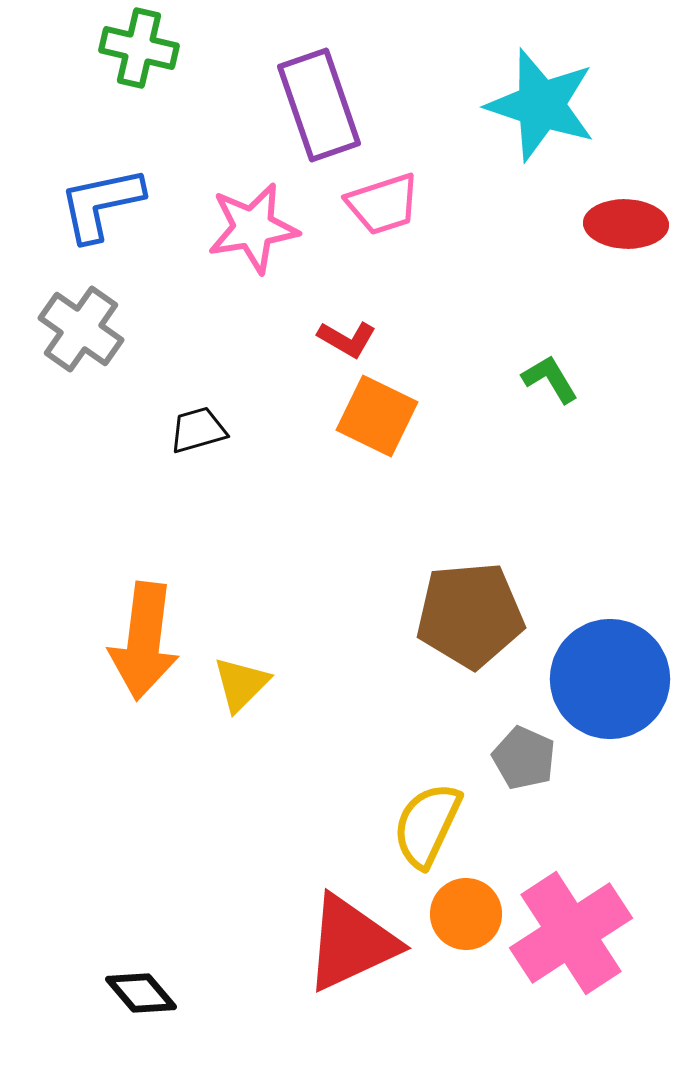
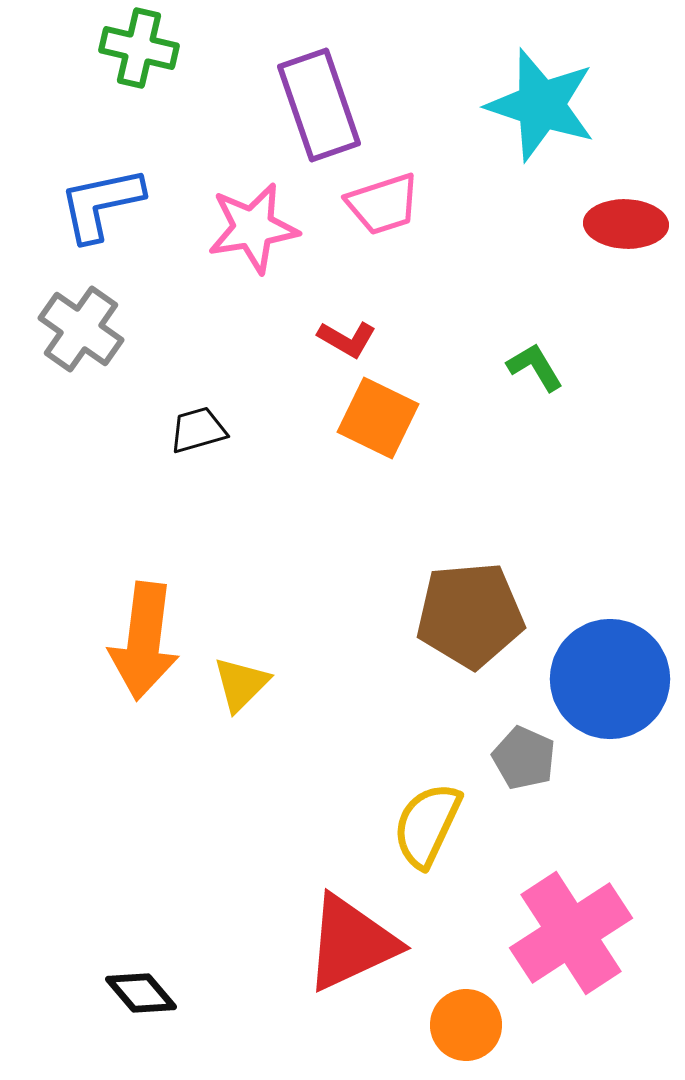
green L-shape: moved 15 px left, 12 px up
orange square: moved 1 px right, 2 px down
orange circle: moved 111 px down
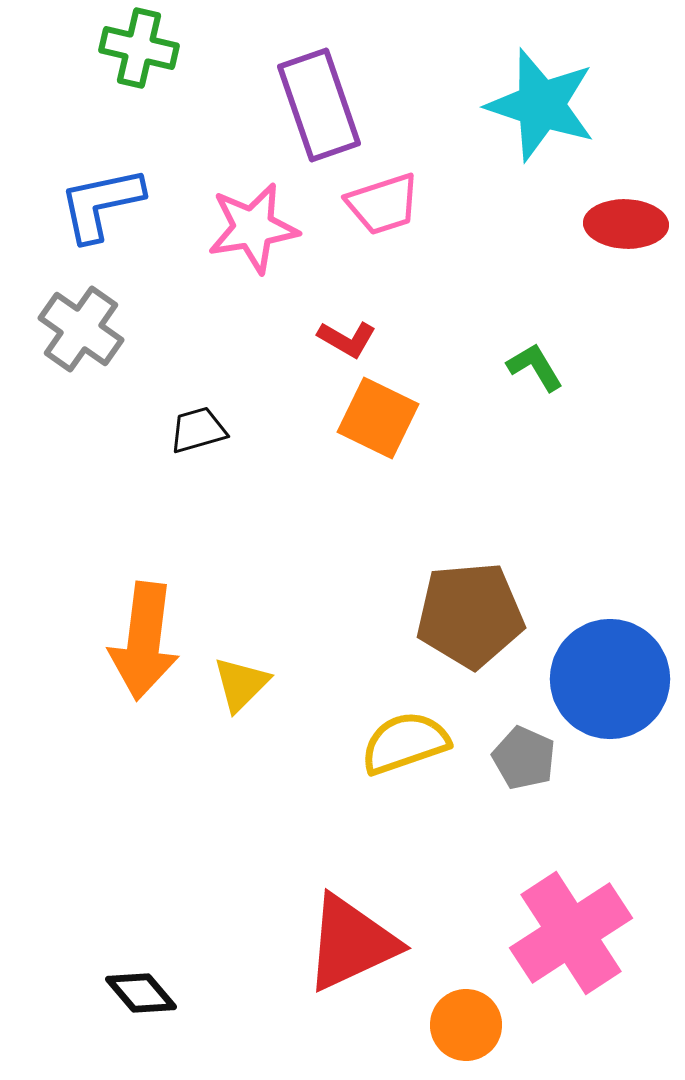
yellow semicircle: moved 22 px left, 82 px up; rotated 46 degrees clockwise
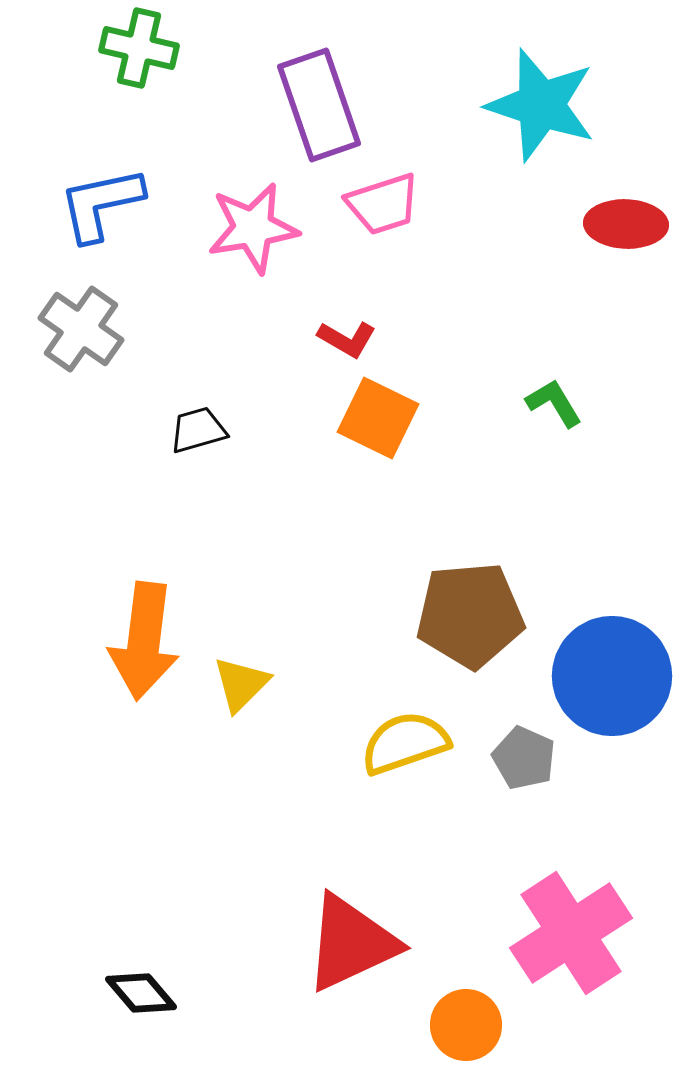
green L-shape: moved 19 px right, 36 px down
blue circle: moved 2 px right, 3 px up
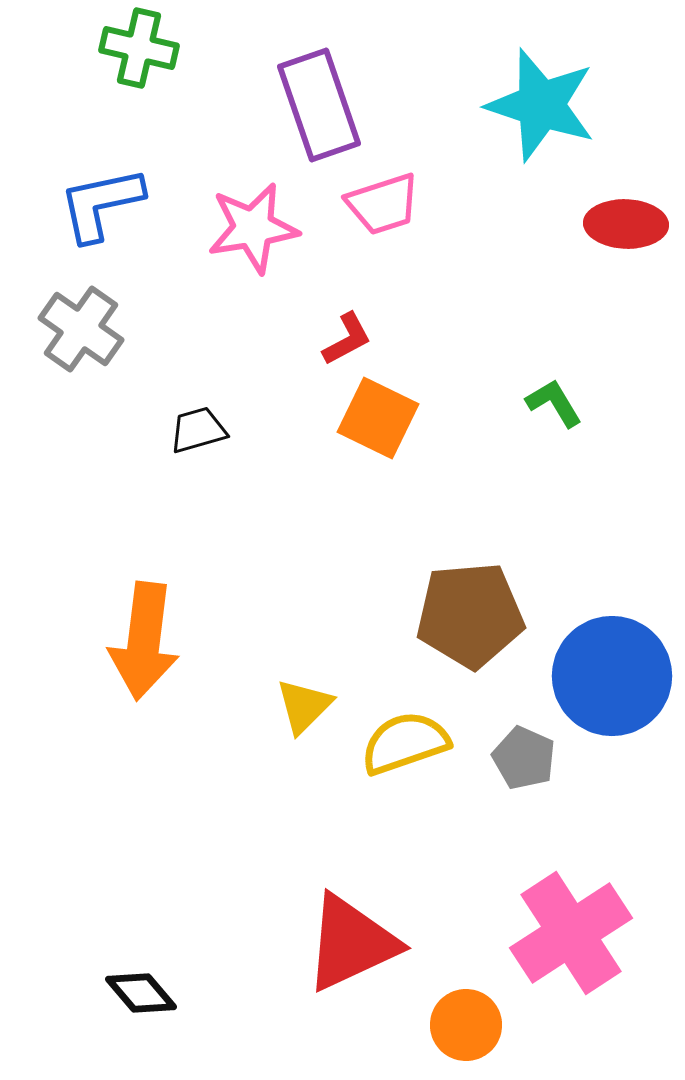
red L-shape: rotated 58 degrees counterclockwise
yellow triangle: moved 63 px right, 22 px down
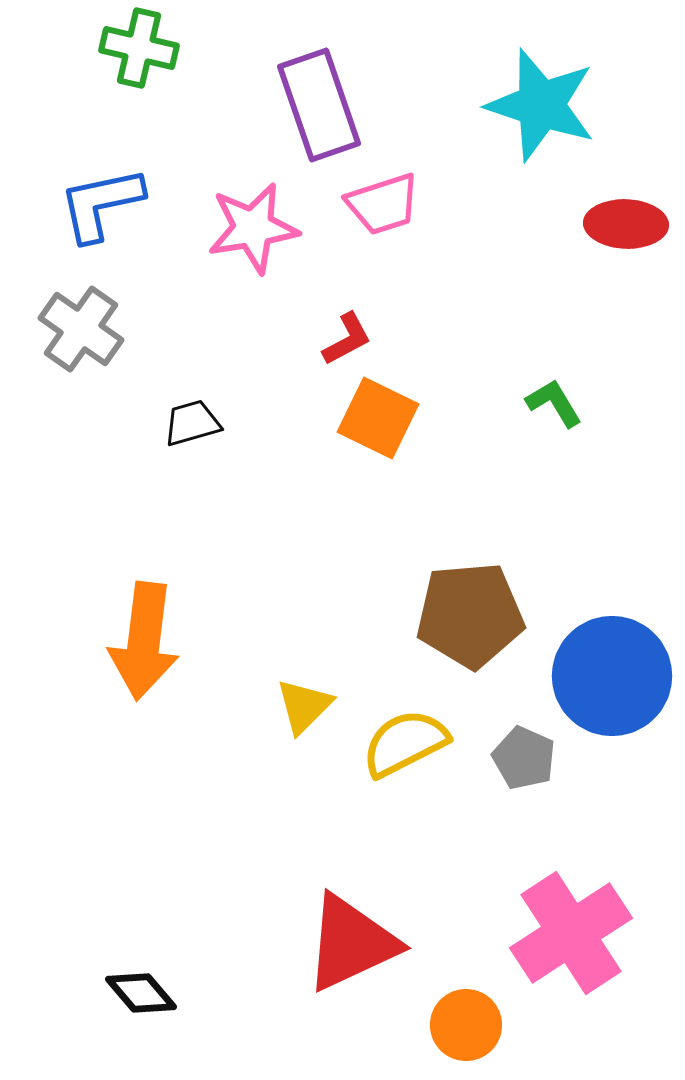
black trapezoid: moved 6 px left, 7 px up
yellow semicircle: rotated 8 degrees counterclockwise
